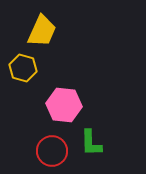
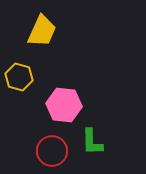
yellow hexagon: moved 4 px left, 9 px down
green L-shape: moved 1 px right, 1 px up
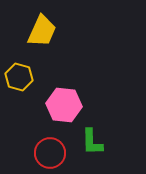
red circle: moved 2 px left, 2 px down
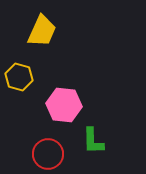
green L-shape: moved 1 px right, 1 px up
red circle: moved 2 px left, 1 px down
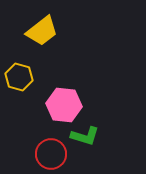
yellow trapezoid: rotated 28 degrees clockwise
green L-shape: moved 8 px left, 5 px up; rotated 72 degrees counterclockwise
red circle: moved 3 px right
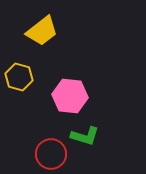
pink hexagon: moved 6 px right, 9 px up
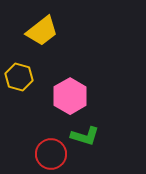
pink hexagon: rotated 24 degrees clockwise
